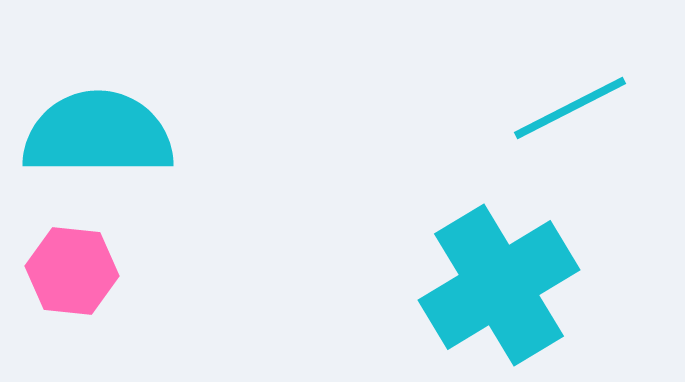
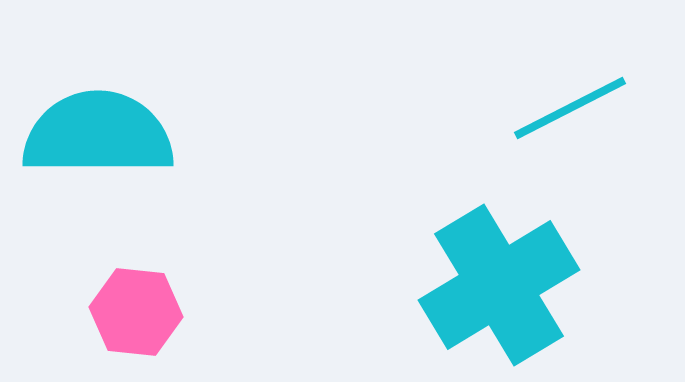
pink hexagon: moved 64 px right, 41 px down
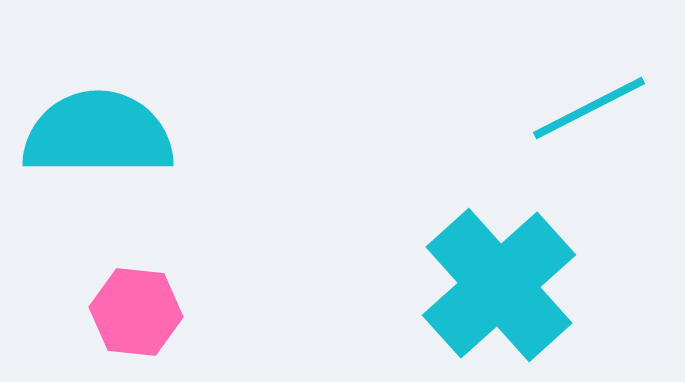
cyan line: moved 19 px right
cyan cross: rotated 11 degrees counterclockwise
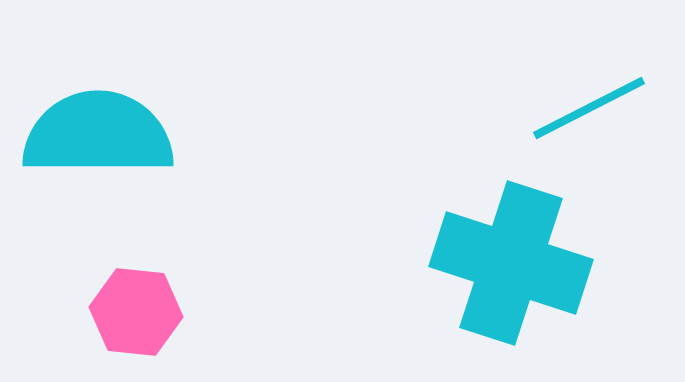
cyan cross: moved 12 px right, 22 px up; rotated 30 degrees counterclockwise
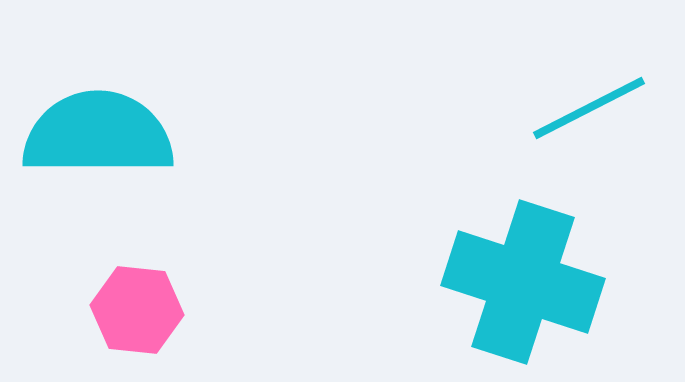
cyan cross: moved 12 px right, 19 px down
pink hexagon: moved 1 px right, 2 px up
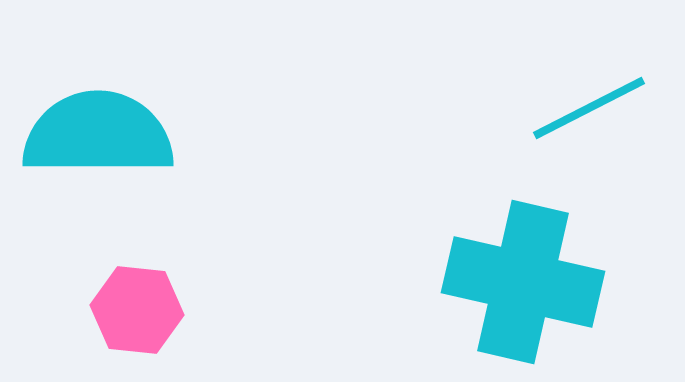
cyan cross: rotated 5 degrees counterclockwise
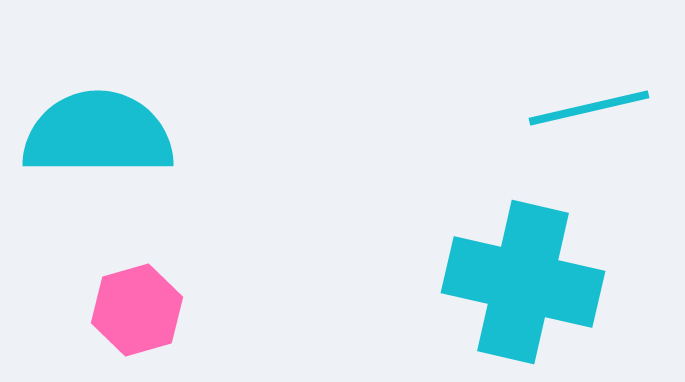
cyan line: rotated 14 degrees clockwise
pink hexagon: rotated 22 degrees counterclockwise
